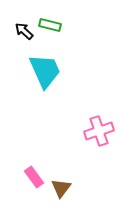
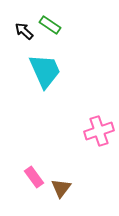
green rectangle: rotated 20 degrees clockwise
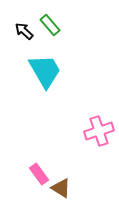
green rectangle: rotated 15 degrees clockwise
cyan trapezoid: rotated 6 degrees counterclockwise
pink rectangle: moved 5 px right, 3 px up
brown triangle: rotated 35 degrees counterclockwise
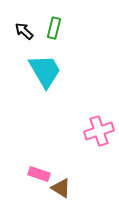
green rectangle: moved 4 px right, 3 px down; rotated 55 degrees clockwise
pink rectangle: rotated 35 degrees counterclockwise
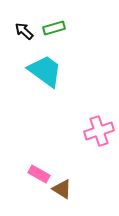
green rectangle: rotated 60 degrees clockwise
cyan trapezoid: rotated 24 degrees counterclockwise
pink rectangle: rotated 10 degrees clockwise
brown triangle: moved 1 px right, 1 px down
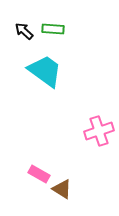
green rectangle: moved 1 px left, 1 px down; rotated 20 degrees clockwise
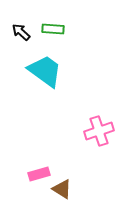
black arrow: moved 3 px left, 1 px down
pink rectangle: rotated 45 degrees counterclockwise
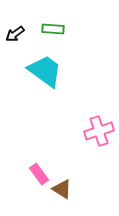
black arrow: moved 6 px left, 2 px down; rotated 78 degrees counterclockwise
pink rectangle: rotated 70 degrees clockwise
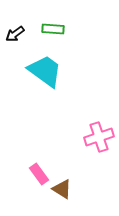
pink cross: moved 6 px down
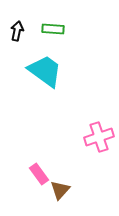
black arrow: moved 2 px right, 3 px up; rotated 138 degrees clockwise
brown triangle: moved 2 px left, 1 px down; rotated 40 degrees clockwise
